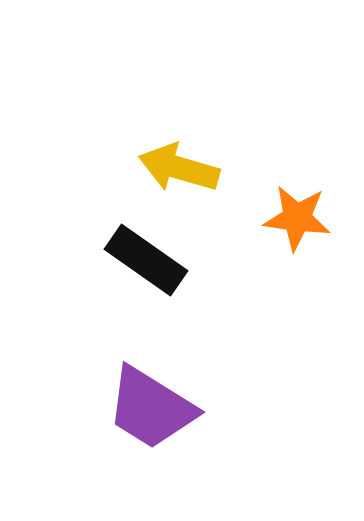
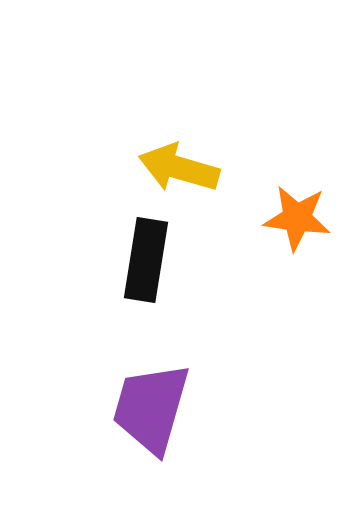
black rectangle: rotated 64 degrees clockwise
purple trapezoid: rotated 74 degrees clockwise
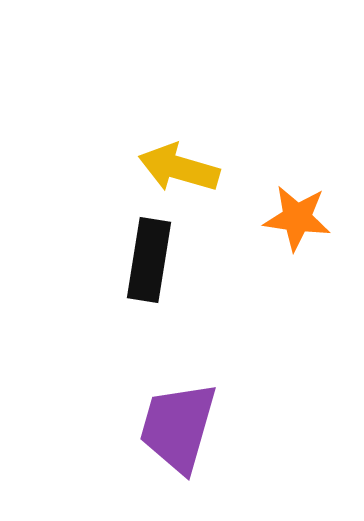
black rectangle: moved 3 px right
purple trapezoid: moved 27 px right, 19 px down
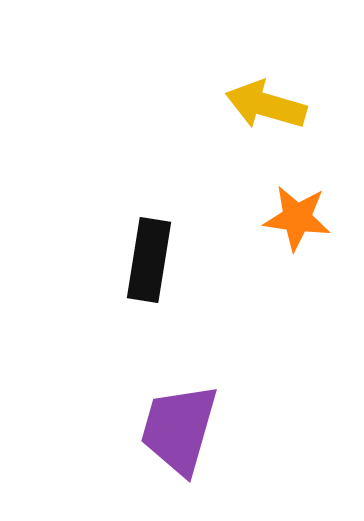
yellow arrow: moved 87 px right, 63 px up
purple trapezoid: moved 1 px right, 2 px down
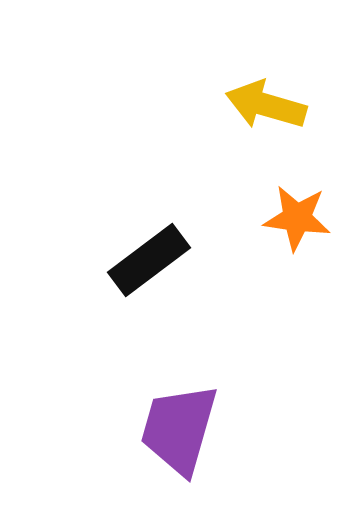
black rectangle: rotated 44 degrees clockwise
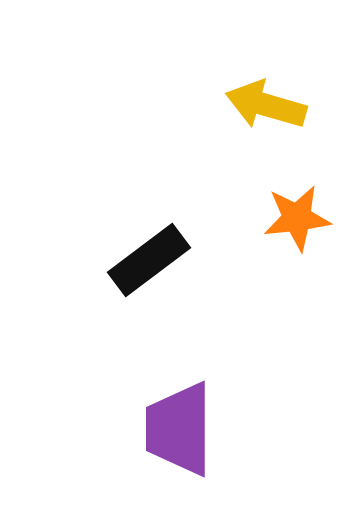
orange star: rotated 14 degrees counterclockwise
purple trapezoid: rotated 16 degrees counterclockwise
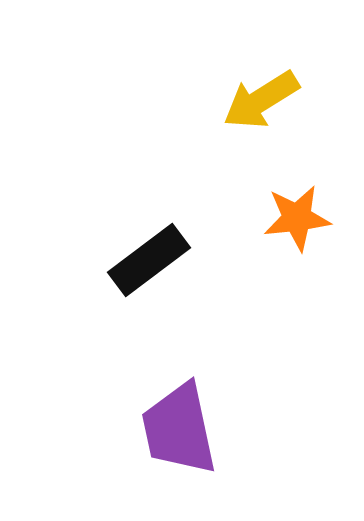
yellow arrow: moved 5 px left, 5 px up; rotated 48 degrees counterclockwise
purple trapezoid: rotated 12 degrees counterclockwise
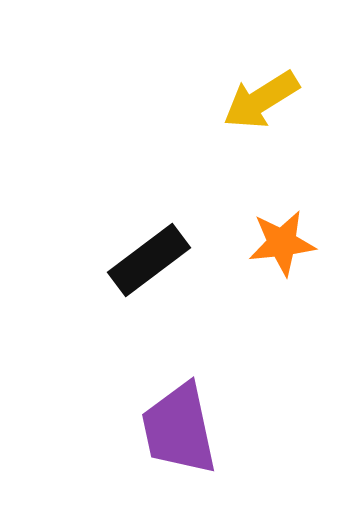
orange star: moved 15 px left, 25 px down
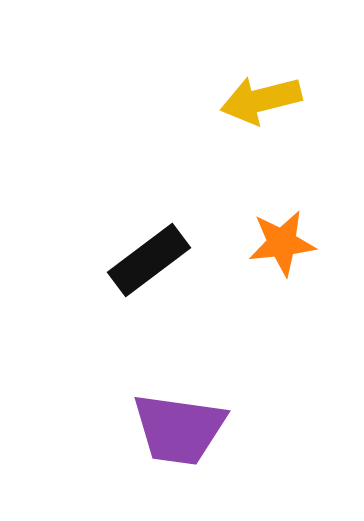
yellow arrow: rotated 18 degrees clockwise
purple trapezoid: rotated 70 degrees counterclockwise
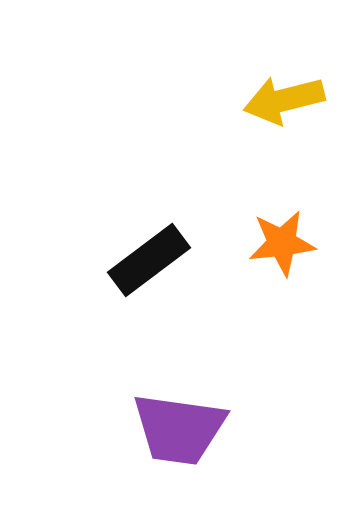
yellow arrow: moved 23 px right
